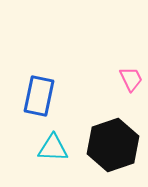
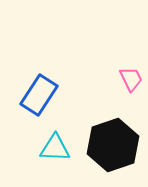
blue rectangle: moved 1 px up; rotated 21 degrees clockwise
cyan triangle: moved 2 px right
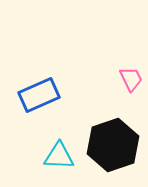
blue rectangle: rotated 33 degrees clockwise
cyan triangle: moved 4 px right, 8 px down
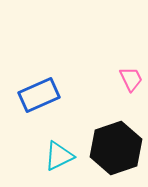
black hexagon: moved 3 px right, 3 px down
cyan triangle: rotated 28 degrees counterclockwise
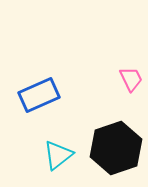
cyan triangle: moved 1 px left, 1 px up; rotated 12 degrees counterclockwise
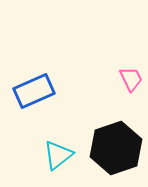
blue rectangle: moved 5 px left, 4 px up
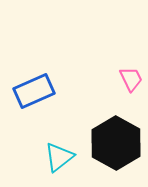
black hexagon: moved 5 px up; rotated 12 degrees counterclockwise
cyan triangle: moved 1 px right, 2 px down
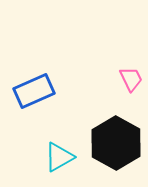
cyan triangle: rotated 8 degrees clockwise
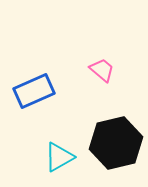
pink trapezoid: moved 29 px left, 9 px up; rotated 24 degrees counterclockwise
black hexagon: rotated 18 degrees clockwise
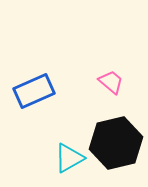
pink trapezoid: moved 9 px right, 12 px down
cyan triangle: moved 10 px right, 1 px down
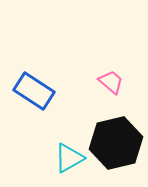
blue rectangle: rotated 57 degrees clockwise
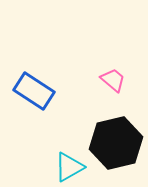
pink trapezoid: moved 2 px right, 2 px up
cyan triangle: moved 9 px down
